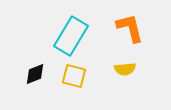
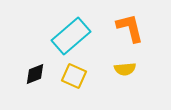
cyan rectangle: rotated 18 degrees clockwise
yellow square: rotated 10 degrees clockwise
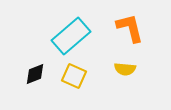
yellow semicircle: rotated 10 degrees clockwise
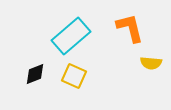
yellow semicircle: moved 26 px right, 6 px up
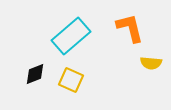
yellow square: moved 3 px left, 4 px down
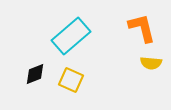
orange L-shape: moved 12 px right
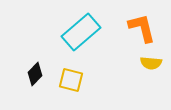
cyan rectangle: moved 10 px right, 4 px up
black diamond: rotated 25 degrees counterclockwise
yellow square: rotated 10 degrees counterclockwise
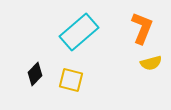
orange L-shape: rotated 36 degrees clockwise
cyan rectangle: moved 2 px left
yellow semicircle: rotated 20 degrees counterclockwise
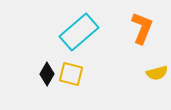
yellow semicircle: moved 6 px right, 10 px down
black diamond: moved 12 px right; rotated 15 degrees counterclockwise
yellow square: moved 6 px up
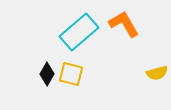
orange L-shape: moved 18 px left, 4 px up; rotated 52 degrees counterclockwise
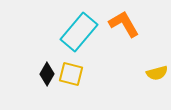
cyan rectangle: rotated 9 degrees counterclockwise
